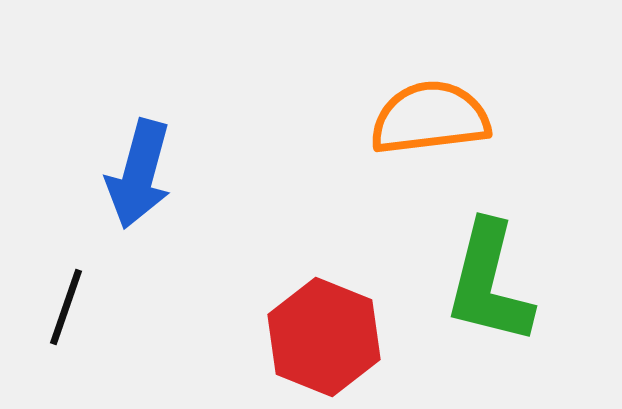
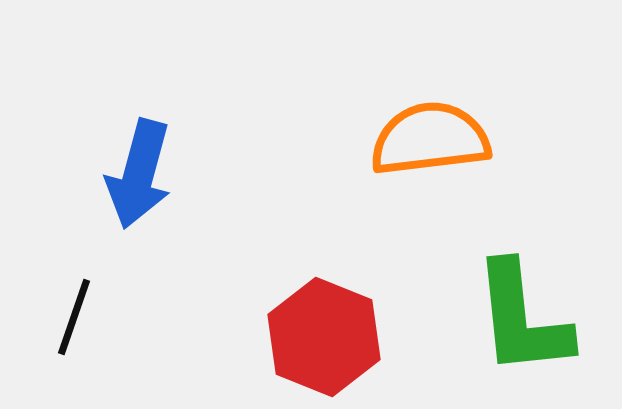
orange semicircle: moved 21 px down
green L-shape: moved 33 px right, 36 px down; rotated 20 degrees counterclockwise
black line: moved 8 px right, 10 px down
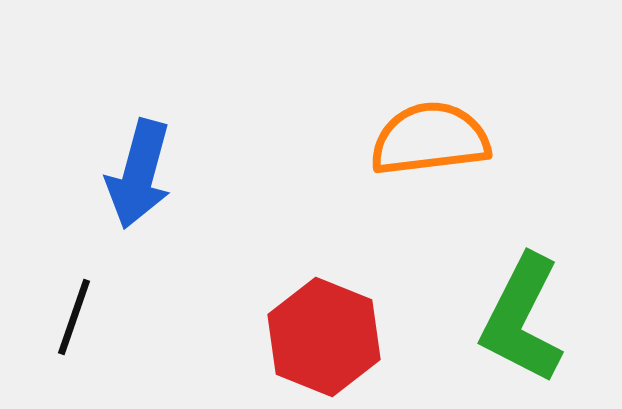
green L-shape: rotated 33 degrees clockwise
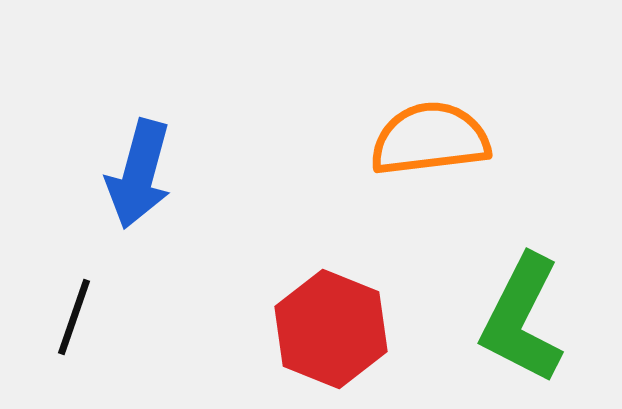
red hexagon: moved 7 px right, 8 px up
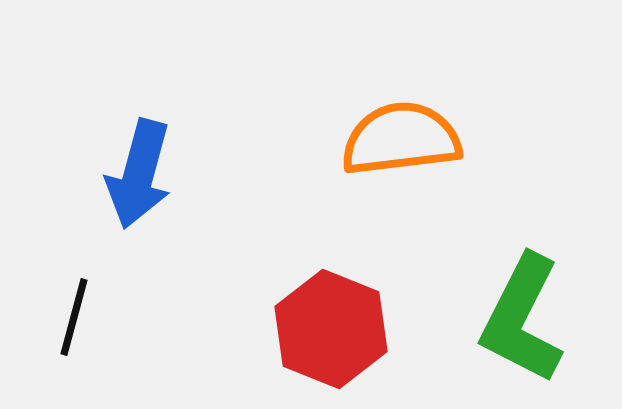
orange semicircle: moved 29 px left
black line: rotated 4 degrees counterclockwise
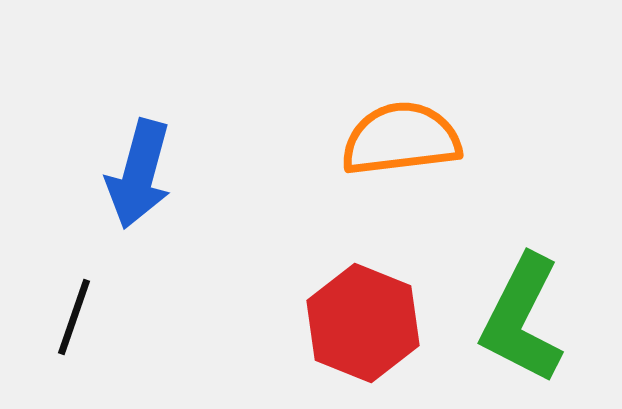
black line: rotated 4 degrees clockwise
red hexagon: moved 32 px right, 6 px up
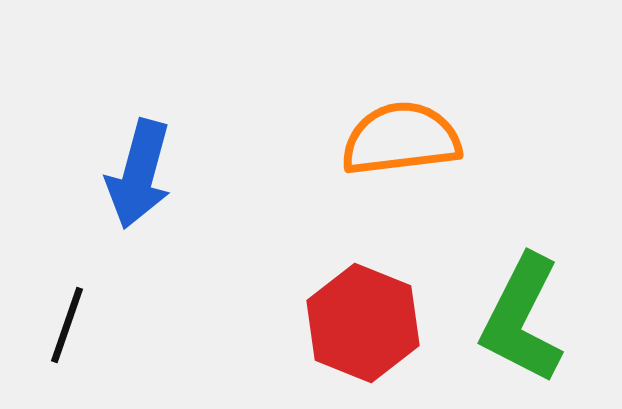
black line: moved 7 px left, 8 px down
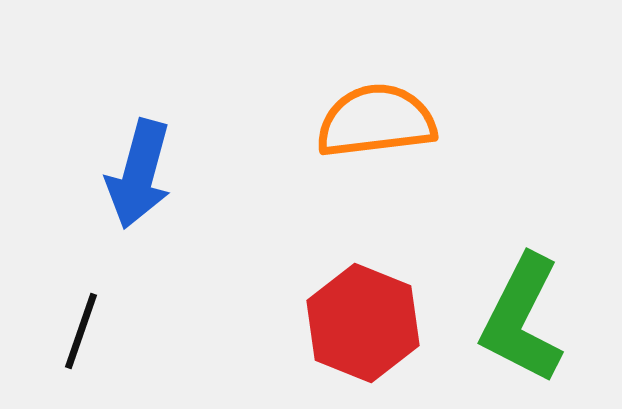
orange semicircle: moved 25 px left, 18 px up
black line: moved 14 px right, 6 px down
